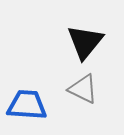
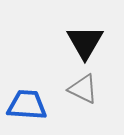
black triangle: rotated 9 degrees counterclockwise
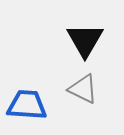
black triangle: moved 2 px up
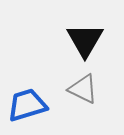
blue trapezoid: rotated 21 degrees counterclockwise
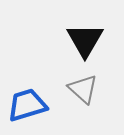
gray triangle: rotated 16 degrees clockwise
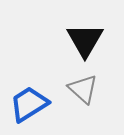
blue trapezoid: moved 2 px right, 1 px up; rotated 15 degrees counterclockwise
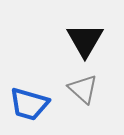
blue trapezoid: rotated 132 degrees counterclockwise
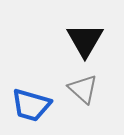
blue trapezoid: moved 2 px right, 1 px down
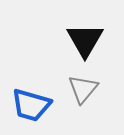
gray triangle: rotated 28 degrees clockwise
